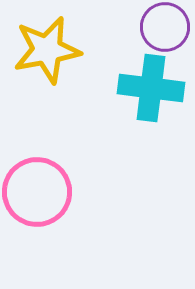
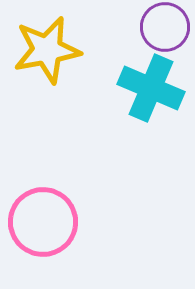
cyan cross: rotated 16 degrees clockwise
pink circle: moved 6 px right, 30 px down
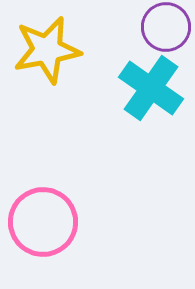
purple circle: moved 1 px right
cyan cross: rotated 12 degrees clockwise
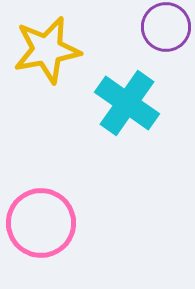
cyan cross: moved 24 px left, 15 px down
pink circle: moved 2 px left, 1 px down
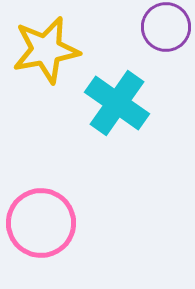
yellow star: moved 1 px left
cyan cross: moved 10 px left
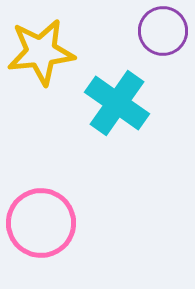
purple circle: moved 3 px left, 4 px down
yellow star: moved 5 px left, 2 px down; rotated 4 degrees clockwise
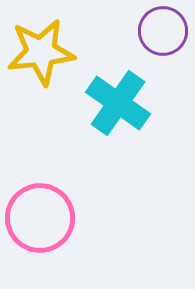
cyan cross: moved 1 px right
pink circle: moved 1 px left, 5 px up
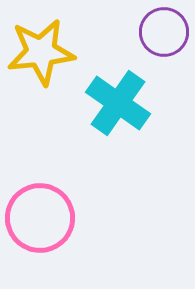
purple circle: moved 1 px right, 1 px down
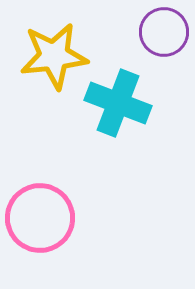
yellow star: moved 13 px right, 4 px down
cyan cross: rotated 14 degrees counterclockwise
